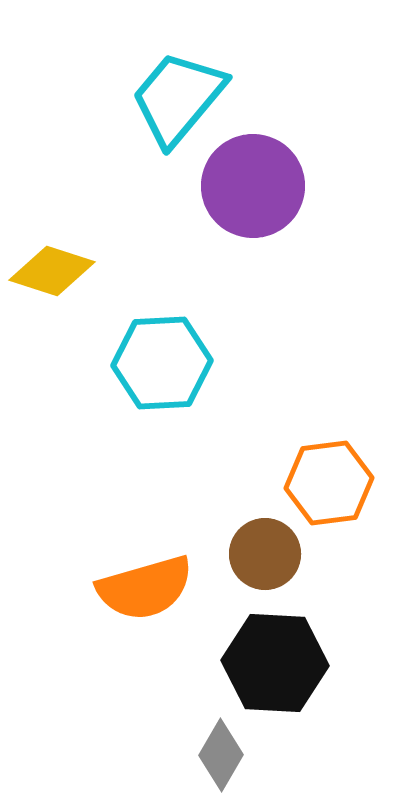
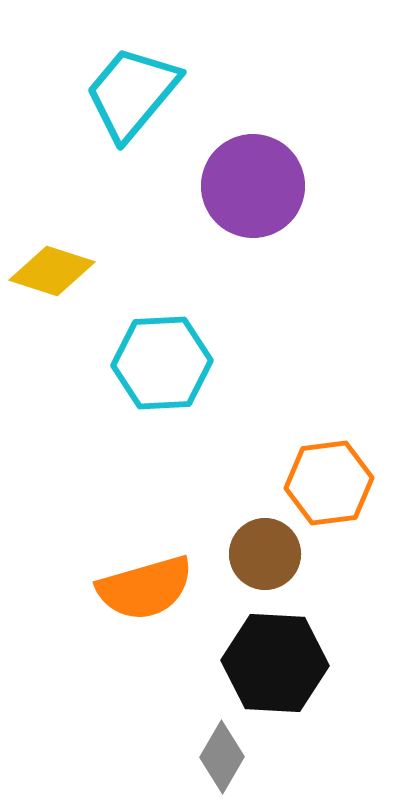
cyan trapezoid: moved 46 px left, 5 px up
gray diamond: moved 1 px right, 2 px down
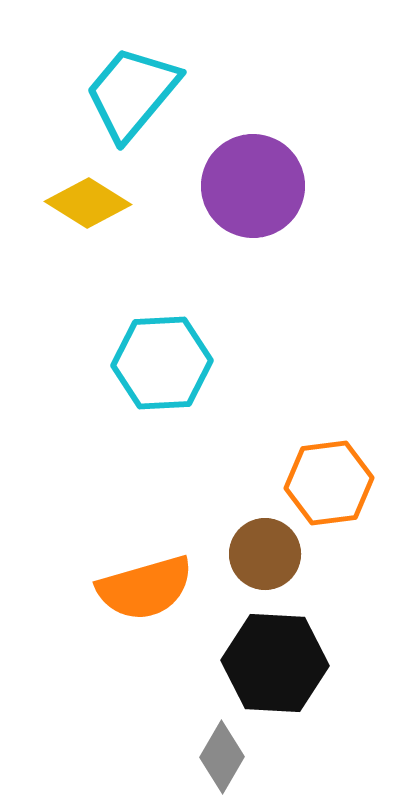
yellow diamond: moved 36 px right, 68 px up; rotated 14 degrees clockwise
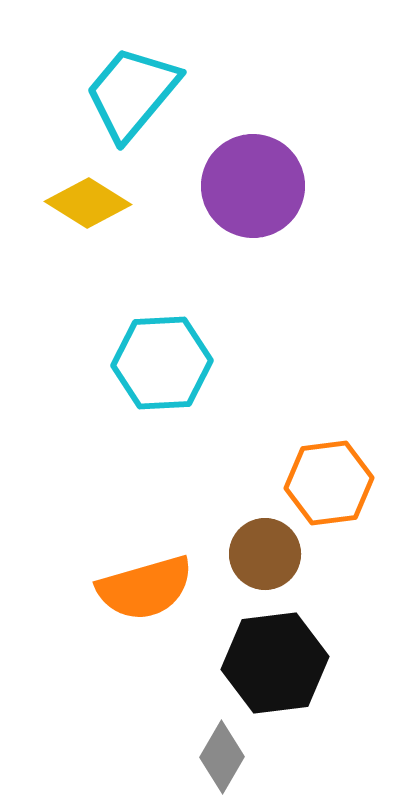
black hexagon: rotated 10 degrees counterclockwise
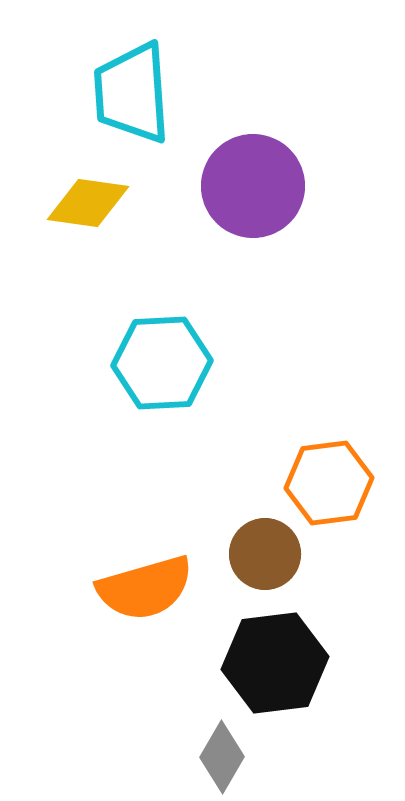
cyan trapezoid: rotated 44 degrees counterclockwise
yellow diamond: rotated 24 degrees counterclockwise
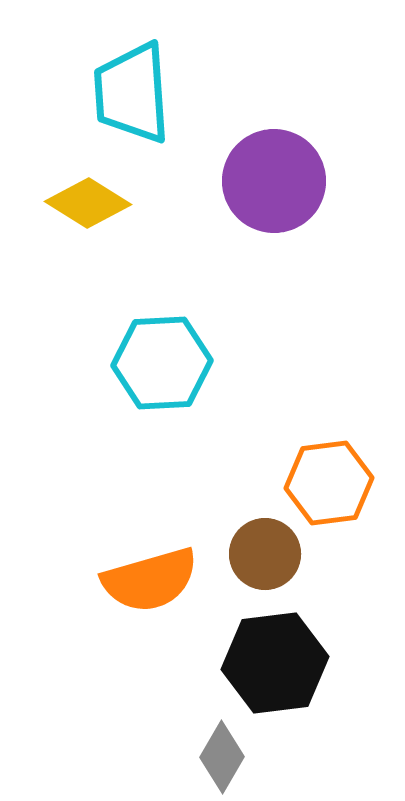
purple circle: moved 21 px right, 5 px up
yellow diamond: rotated 24 degrees clockwise
orange semicircle: moved 5 px right, 8 px up
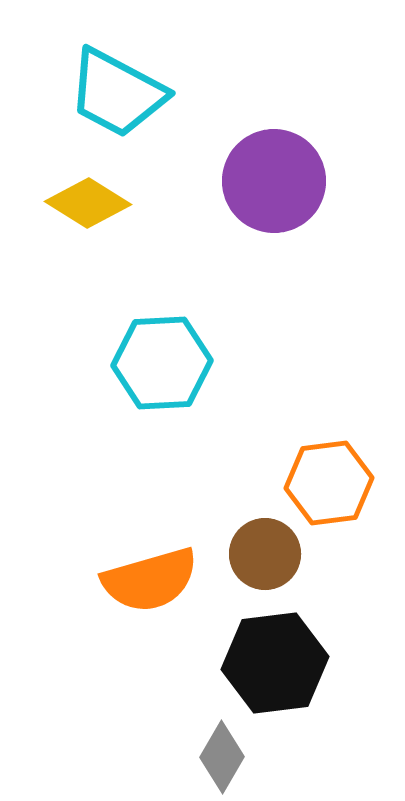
cyan trapezoid: moved 15 px left; rotated 58 degrees counterclockwise
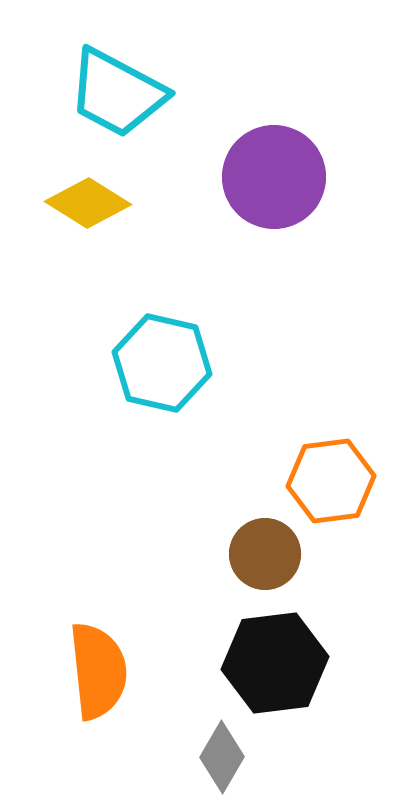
purple circle: moved 4 px up
cyan hexagon: rotated 16 degrees clockwise
orange hexagon: moved 2 px right, 2 px up
orange semicircle: moved 52 px left, 91 px down; rotated 80 degrees counterclockwise
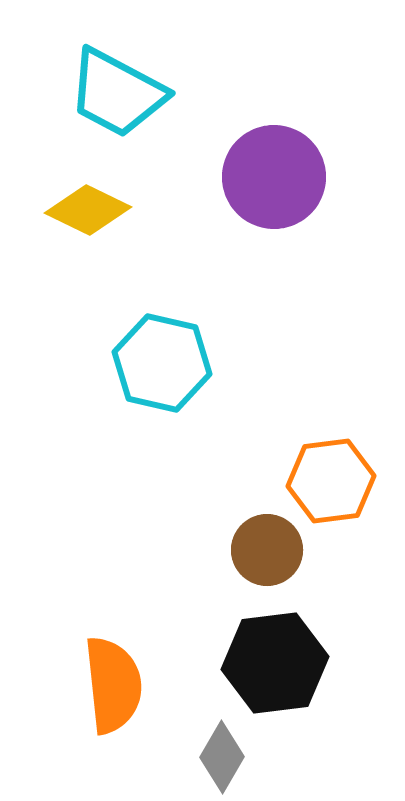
yellow diamond: moved 7 px down; rotated 6 degrees counterclockwise
brown circle: moved 2 px right, 4 px up
orange semicircle: moved 15 px right, 14 px down
